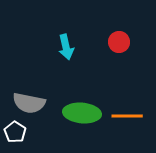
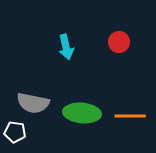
gray semicircle: moved 4 px right
orange line: moved 3 px right
white pentagon: rotated 25 degrees counterclockwise
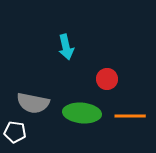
red circle: moved 12 px left, 37 px down
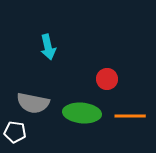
cyan arrow: moved 18 px left
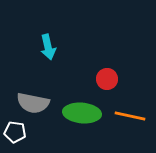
orange line: rotated 12 degrees clockwise
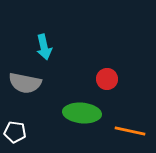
cyan arrow: moved 4 px left
gray semicircle: moved 8 px left, 20 px up
orange line: moved 15 px down
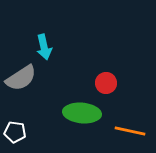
red circle: moved 1 px left, 4 px down
gray semicircle: moved 4 px left, 5 px up; rotated 44 degrees counterclockwise
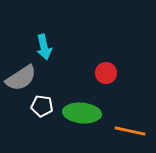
red circle: moved 10 px up
white pentagon: moved 27 px right, 26 px up
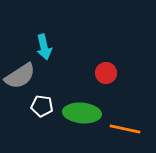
gray semicircle: moved 1 px left, 2 px up
orange line: moved 5 px left, 2 px up
